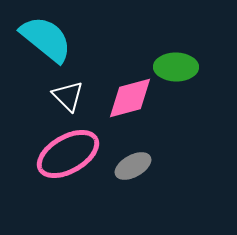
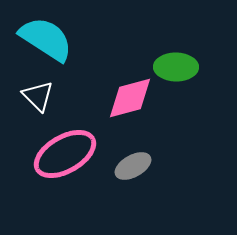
cyan semicircle: rotated 6 degrees counterclockwise
white triangle: moved 30 px left
pink ellipse: moved 3 px left
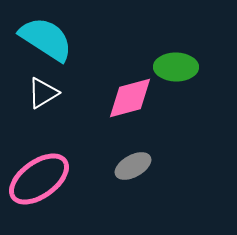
white triangle: moved 5 px right, 3 px up; rotated 44 degrees clockwise
pink ellipse: moved 26 px left, 25 px down; rotated 6 degrees counterclockwise
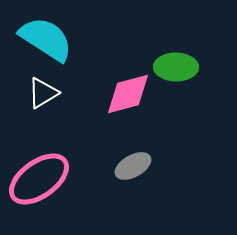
pink diamond: moved 2 px left, 4 px up
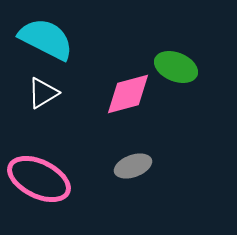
cyan semicircle: rotated 6 degrees counterclockwise
green ellipse: rotated 21 degrees clockwise
gray ellipse: rotated 9 degrees clockwise
pink ellipse: rotated 62 degrees clockwise
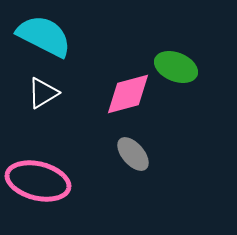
cyan semicircle: moved 2 px left, 3 px up
gray ellipse: moved 12 px up; rotated 69 degrees clockwise
pink ellipse: moved 1 px left, 2 px down; rotated 12 degrees counterclockwise
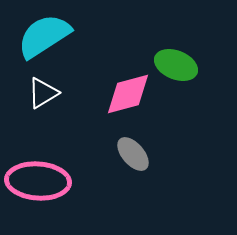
cyan semicircle: rotated 60 degrees counterclockwise
green ellipse: moved 2 px up
pink ellipse: rotated 10 degrees counterclockwise
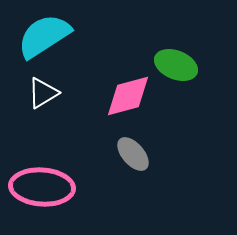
pink diamond: moved 2 px down
pink ellipse: moved 4 px right, 6 px down
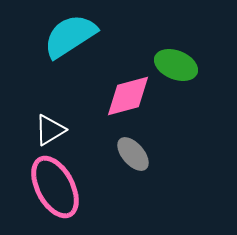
cyan semicircle: moved 26 px right
white triangle: moved 7 px right, 37 px down
pink ellipse: moved 13 px right; rotated 58 degrees clockwise
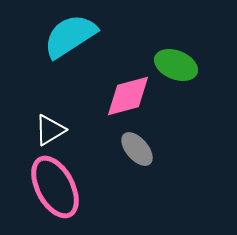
gray ellipse: moved 4 px right, 5 px up
